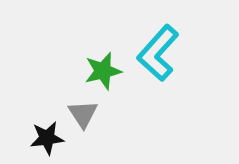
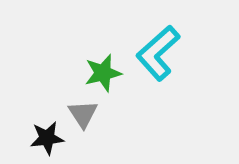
cyan L-shape: rotated 6 degrees clockwise
green star: moved 2 px down
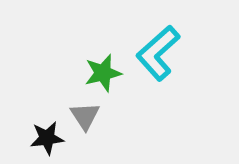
gray triangle: moved 2 px right, 2 px down
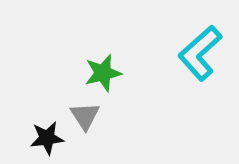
cyan L-shape: moved 42 px right
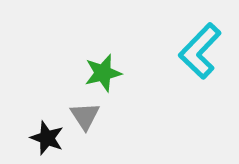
cyan L-shape: moved 2 px up; rotated 4 degrees counterclockwise
black star: rotated 28 degrees clockwise
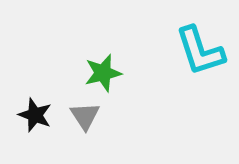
cyan L-shape: rotated 62 degrees counterclockwise
black star: moved 12 px left, 23 px up
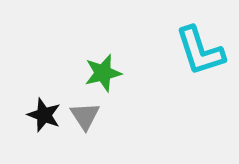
black star: moved 9 px right
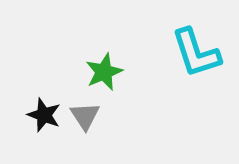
cyan L-shape: moved 4 px left, 2 px down
green star: moved 1 px right, 1 px up; rotated 9 degrees counterclockwise
